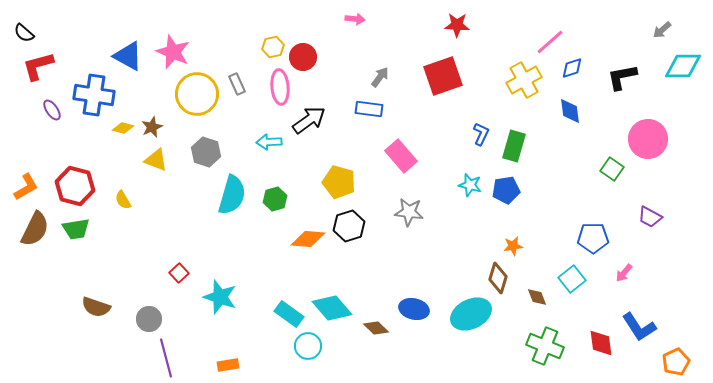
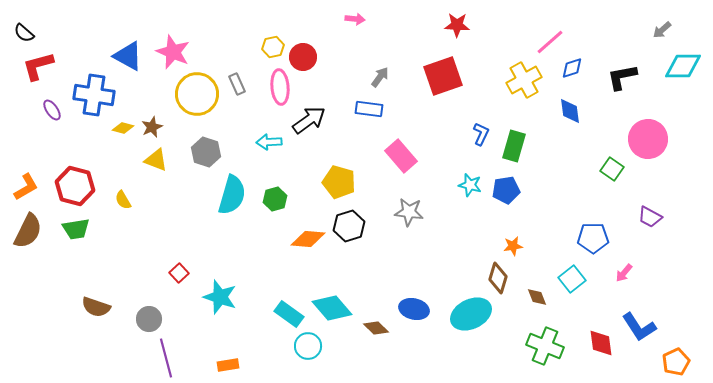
brown semicircle at (35, 229): moved 7 px left, 2 px down
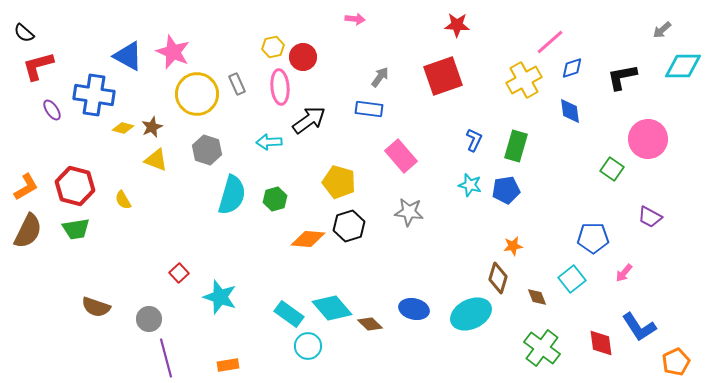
blue L-shape at (481, 134): moved 7 px left, 6 px down
green rectangle at (514, 146): moved 2 px right
gray hexagon at (206, 152): moved 1 px right, 2 px up
brown diamond at (376, 328): moved 6 px left, 4 px up
green cross at (545, 346): moved 3 px left, 2 px down; rotated 15 degrees clockwise
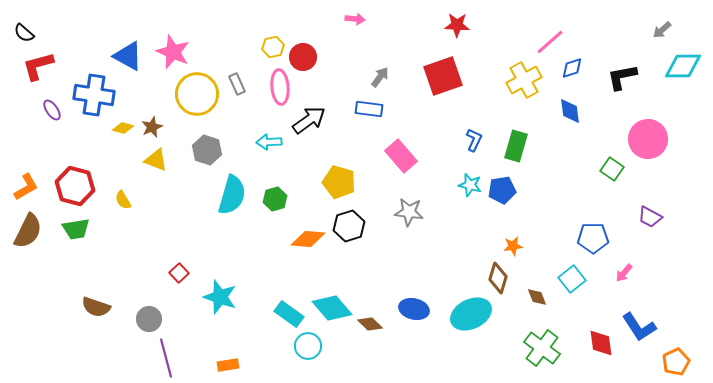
blue pentagon at (506, 190): moved 4 px left
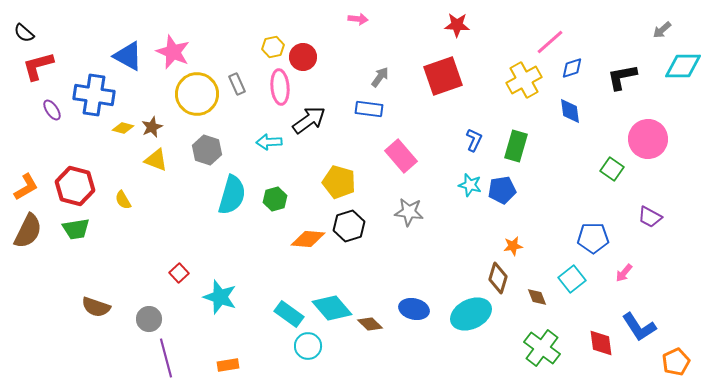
pink arrow at (355, 19): moved 3 px right
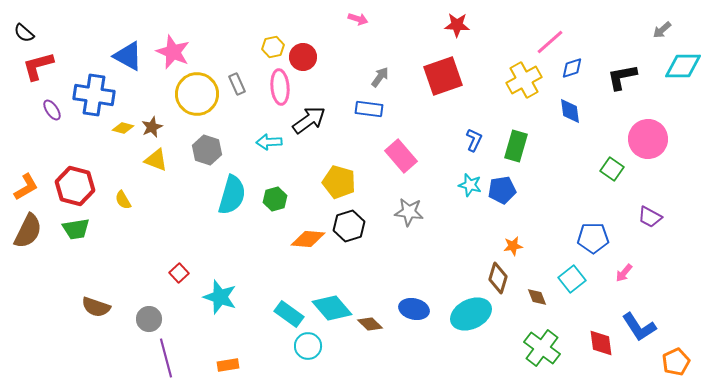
pink arrow at (358, 19): rotated 12 degrees clockwise
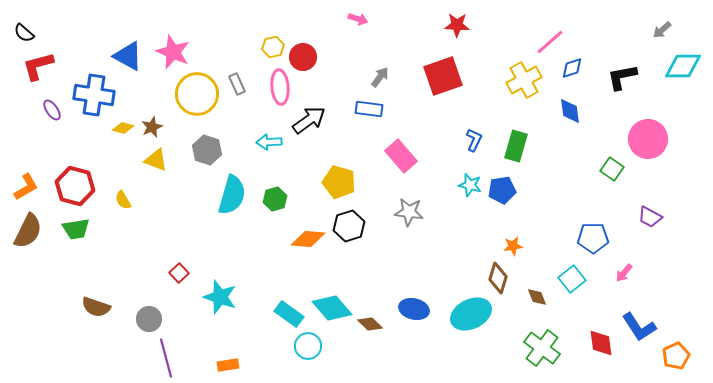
orange pentagon at (676, 362): moved 6 px up
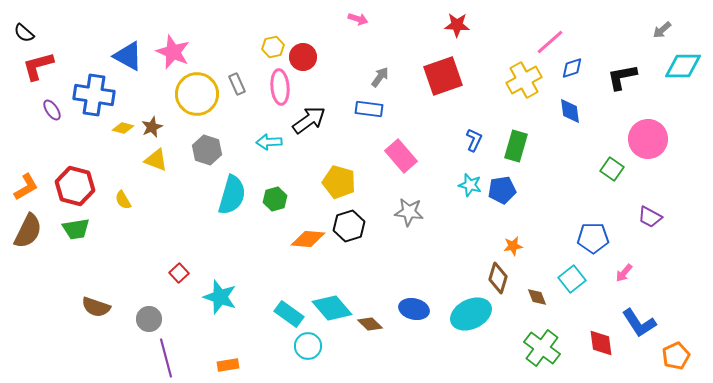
blue L-shape at (639, 327): moved 4 px up
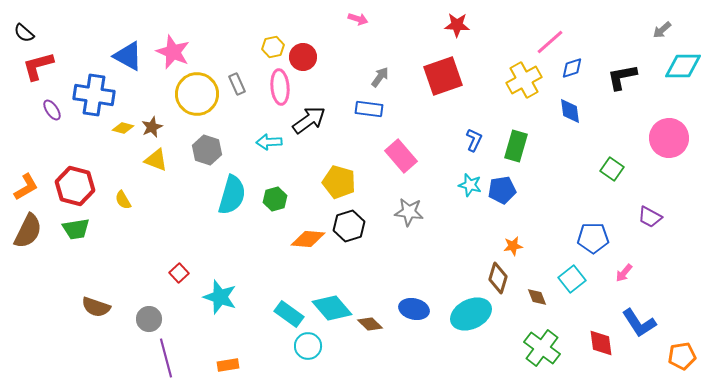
pink circle at (648, 139): moved 21 px right, 1 px up
orange pentagon at (676, 356): moved 6 px right; rotated 16 degrees clockwise
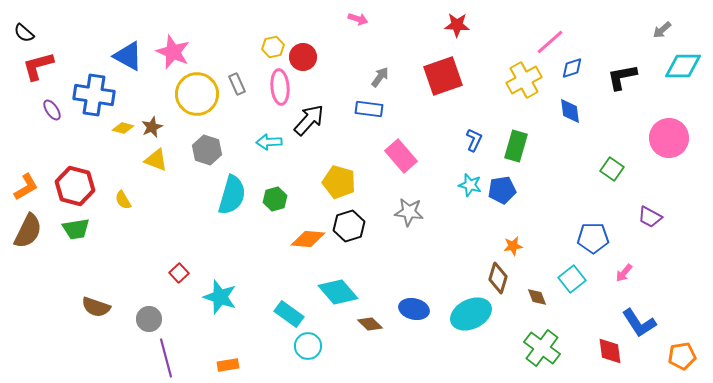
black arrow at (309, 120): rotated 12 degrees counterclockwise
cyan diamond at (332, 308): moved 6 px right, 16 px up
red diamond at (601, 343): moved 9 px right, 8 px down
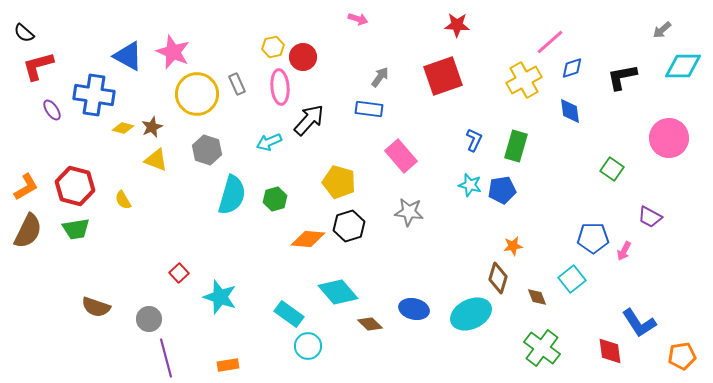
cyan arrow at (269, 142): rotated 20 degrees counterclockwise
pink arrow at (624, 273): moved 22 px up; rotated 12 degrees counterclockwise
